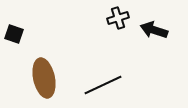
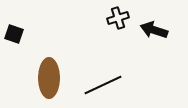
brown ellipse: moved 5 px right; rotated 12 degrees clockwise
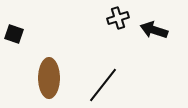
black line: rotated 27 degrees counterclockwise
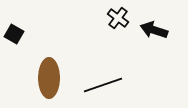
black cross: rotated 35 degrees counterclockwise
black square: rotated 12 degrees clockwise
black line: rotated 33 degrees clockwise
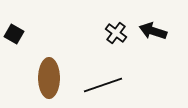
black cross: moved 2 px left, 15 px down
black arrow: moved 1 px left, 1 px down
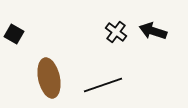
black cross: moved 1 px up
brown ellipse: rotated 12 degrees counterclockwise
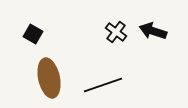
black square: moved 19 px right
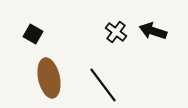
black line: rotated 72 degrees clockwise
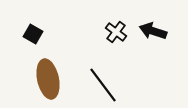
brown ellipse: moved 1 px left, 1 px down
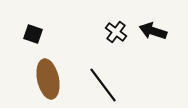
black square: rotated 12 degrees counterclockwise
